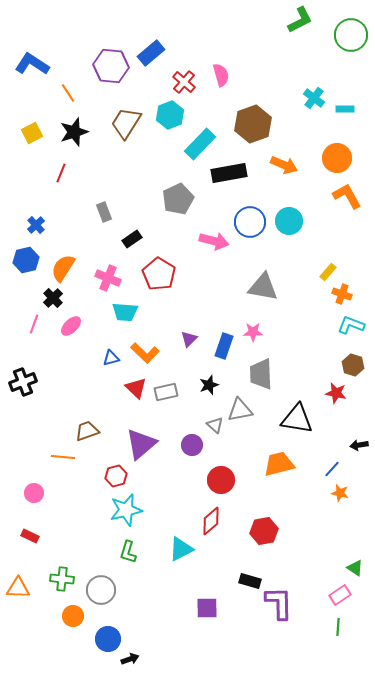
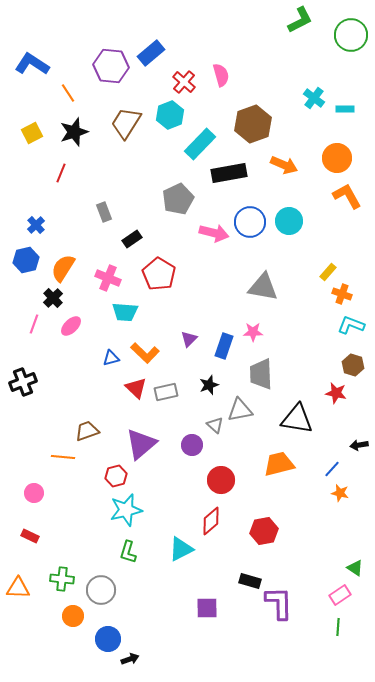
pink arrow at (214, 241): moved 8 px up
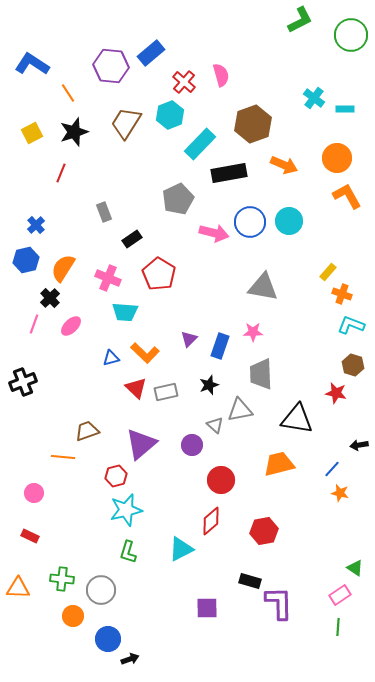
black cross at (53, 298): moved 3 px left
blue rectangle at (224, 346): moved 4 px left
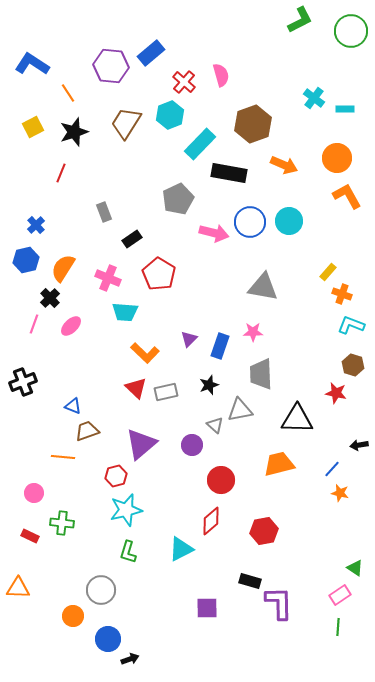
green circle at (351, 35): moved 4 px up
yellow square at (32, 133): moved 1 px right, 6 px up
black rectangle at (229, 173): rotated 20 degrees clockwise
blue triangle at (111, 358): moved 38 px left, 48 px down; rotated 36 degrees clockwise
black triangle at (297, 419): rotated 8 degrees counterclockwise
green cross at (62, 579): moved 56 px up
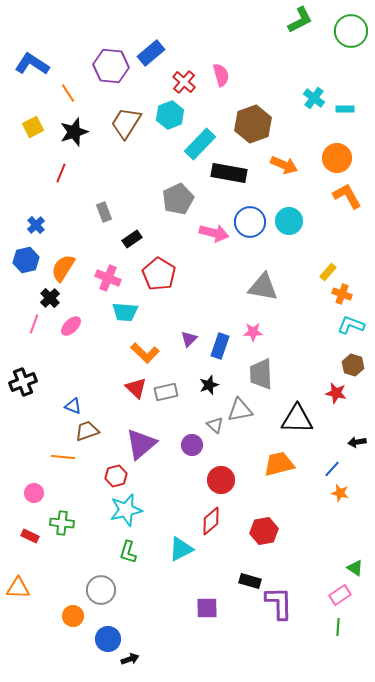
black arrow at (359, 445): moved 2 px left, 3 px up
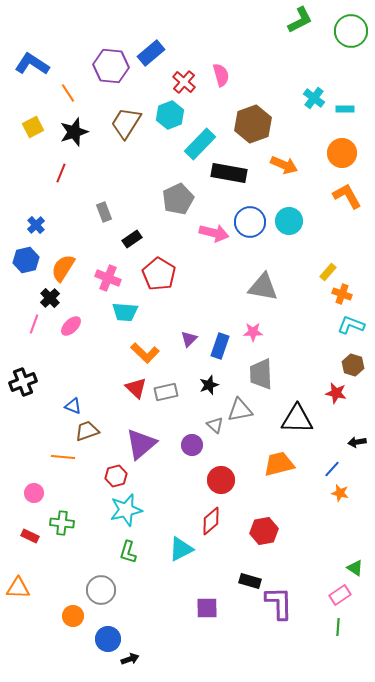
orange circle at (337, 158): moved 5 px right, 5 px up
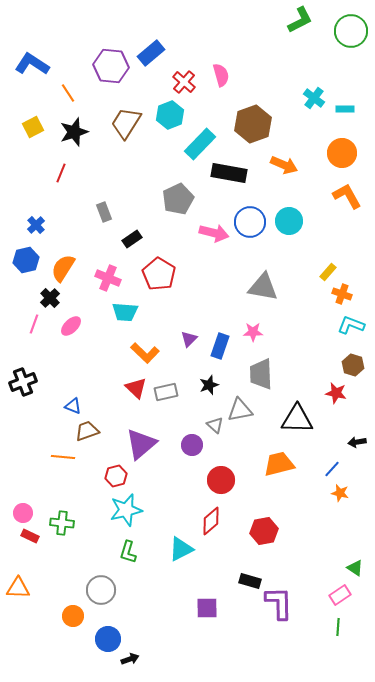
pink circle at (34, 493): moved 11 px left, 20 px down
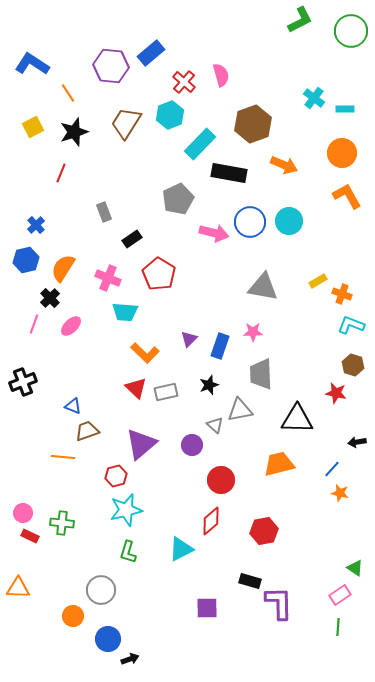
yellow rectangle at (328, 272): moved 10 px left, 9 px down; rotated 18 degrees clockwise
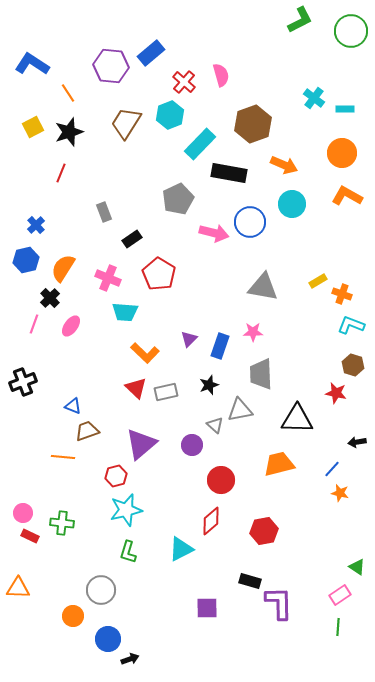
black star at (74, 132): moved 5 px left
orange L-shape at (347, 196): rotated 32 degrees counterclockwise
cyan circle at (289, 221): moved 3 px right, 17 px up
pink ellipse at (71, 326): rotated 10 degrees counterclockwise
green triangle at (355, 568): moved 2 px right, 1 px up
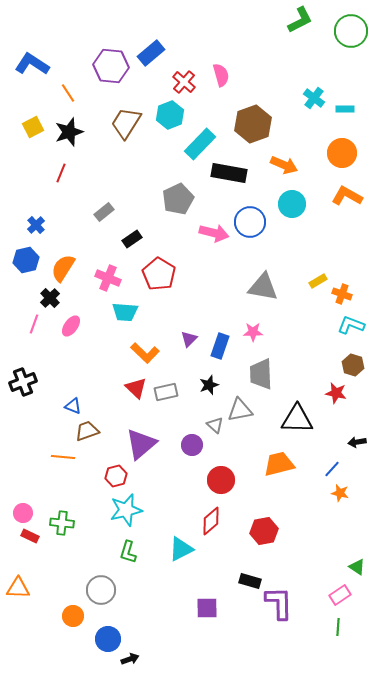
gray rectangle at (104, 212): rotated 72 degrees clockwise
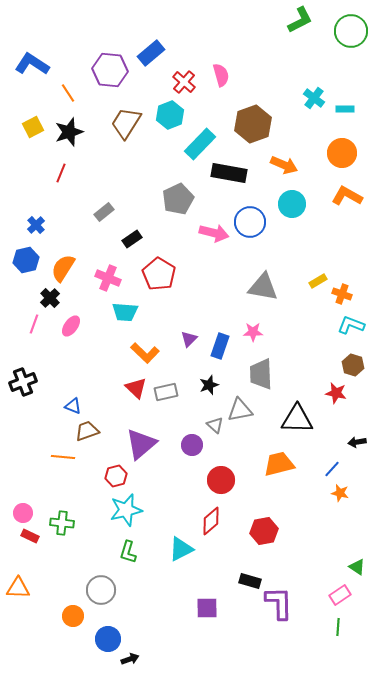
purple hexagon at (111, 66): moved 1 px left, 4 px down
